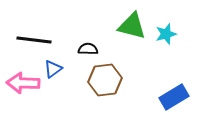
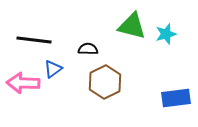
brown hexagon: moved 2 px down; rotated 20 degrees counterclockwise
blue rectangle: moved 2 px right, 1 px down; rotated 24 degrees clockwise
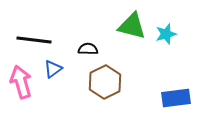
pink arrow: moved 2 px left, 1 px up; rotated 72 degrees clockwise
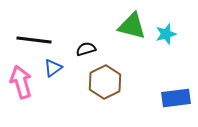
black semicircle: moved 2 px left; rotated 18 degrees counterclockwise
blue triangle: moved 1 px up
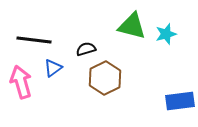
brown hexagon: moved 4 px up
blue rectangle: moved 4 px right, 3 px down
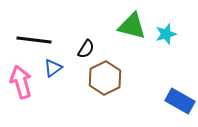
black semicircle: rotated 138 degrees clockwise
blue rectangle: rotated 36 degrees clockwise
